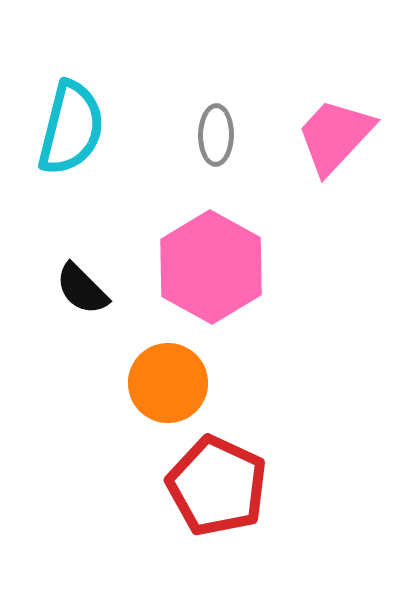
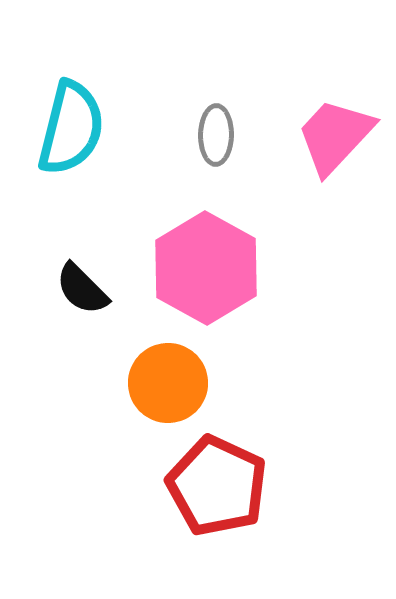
pink hexagon: moved 5 px left, 1 px down
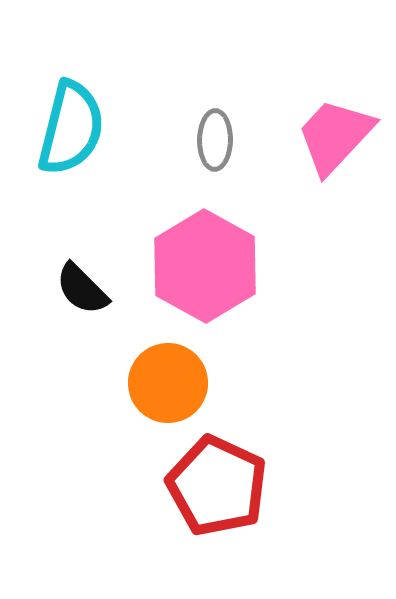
gray ellipse: moved 1 px left, 5 px down
pink hexagon: moved 1 px left, 2 px up
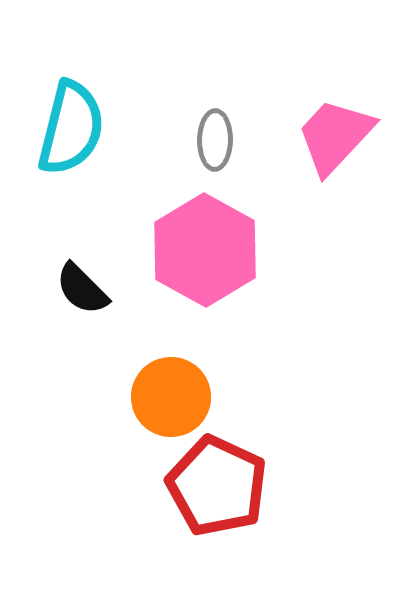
pink hexagon: moved 16 px up
orange circle: moved 3 px right, 14 px down
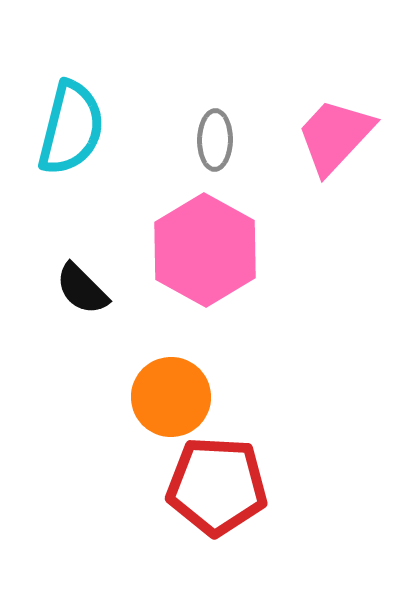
red pentagon: rotated 22 degrees counterclockwise
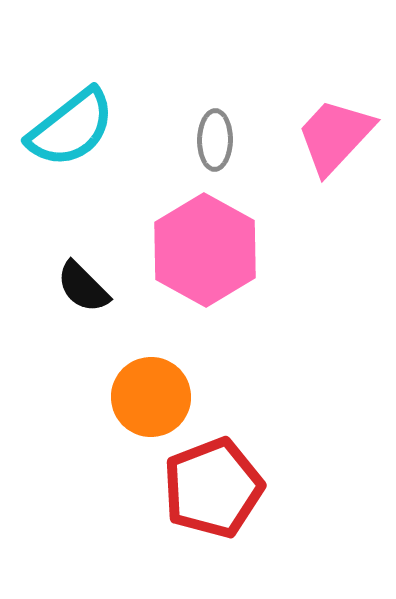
cyan semicircle: rotated 38 degrees clockwise
black semicircle: moved 1 px right, 2 px up
orange circle: moved 20 px left
red pentagon: moved 4 px left, 2 px down; rotated 24 degrees counterclockwise
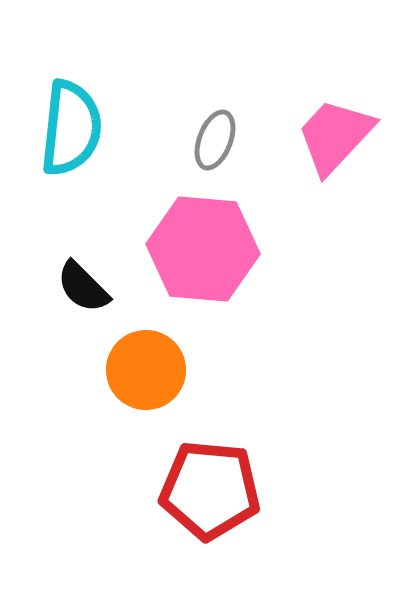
cyan semicircle: rotated 46 degrees counterclockwise
gray ellipse: rotated 20 degrees clockwise
pink hexagon: moved 2 px left, 1 px up; rotated 24 degrees counterclockwise
orange circle: moved 5 px left, 27 px up
red pentagon: moved 3 px left, 2 px down; rotated 26 degrees clockwise
